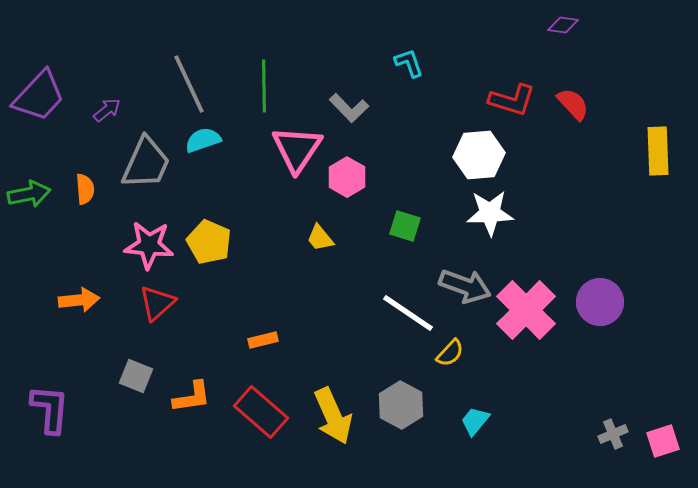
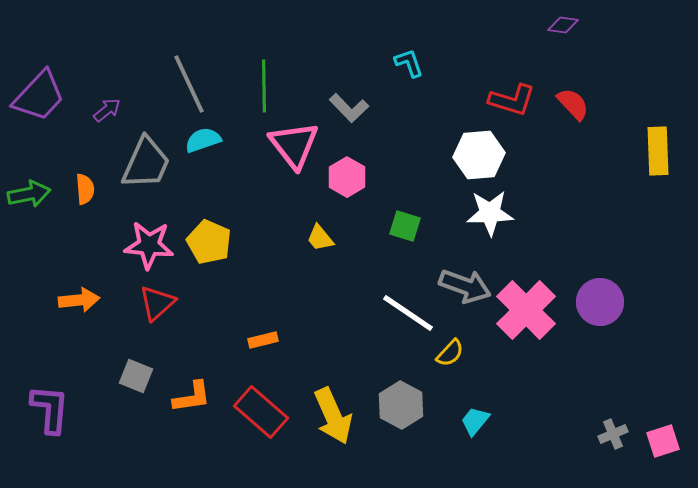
pink triangle: moved 3 px left, 4 px up; rotated 12 degrees counterclockwise
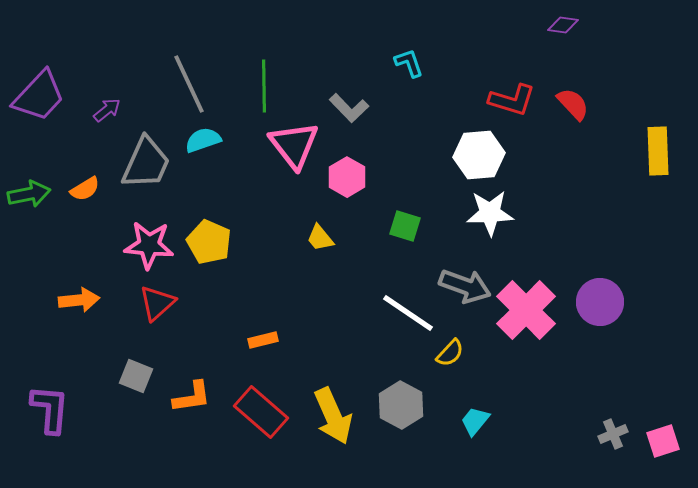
orange semicircle: rotated 64 degrees clockwise
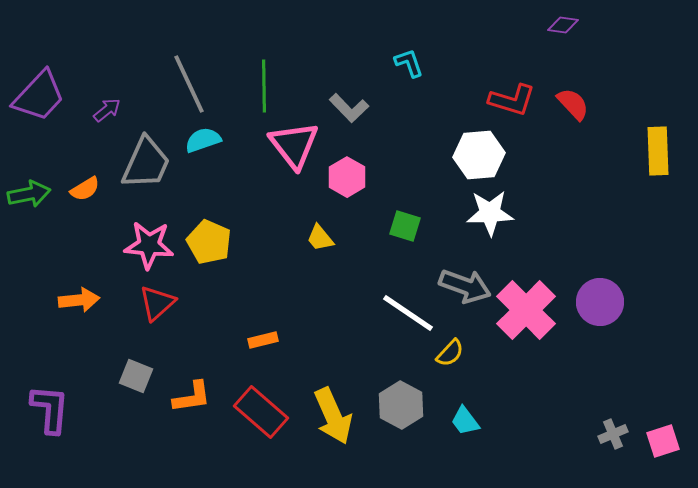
cyan trapezoid: moved 10 px left; rotated 76 degrees counterclockwise
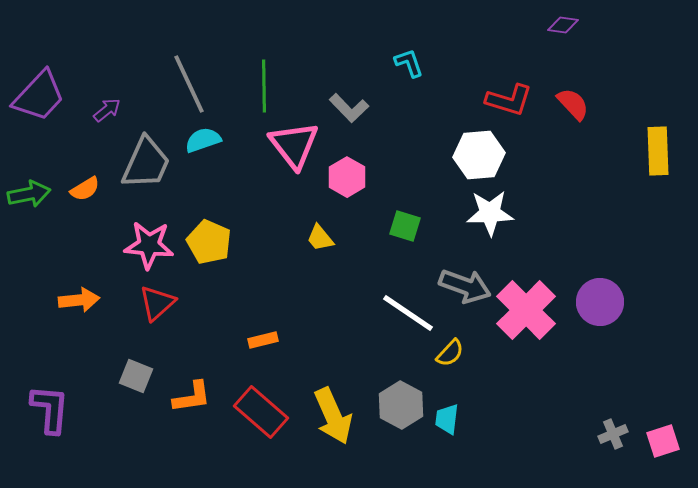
red L-shape: moved 3 px left
cyan trapezoid: moved 18 px left, 2 px up; rotated 44 degrees clockwise
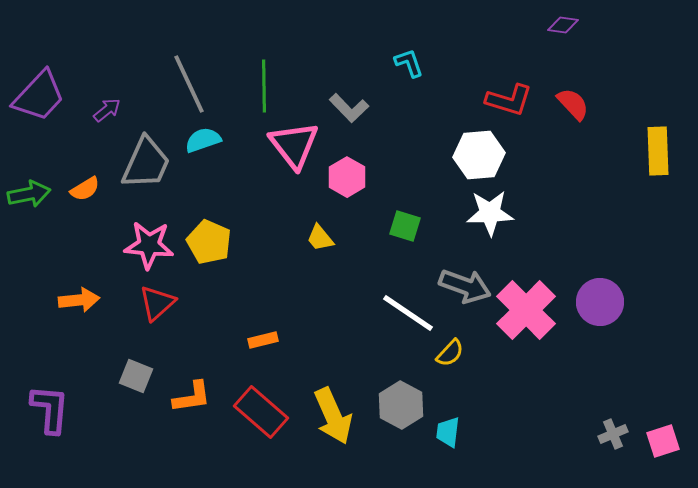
cyan trapezoid: moved 1 px right, 13 px down
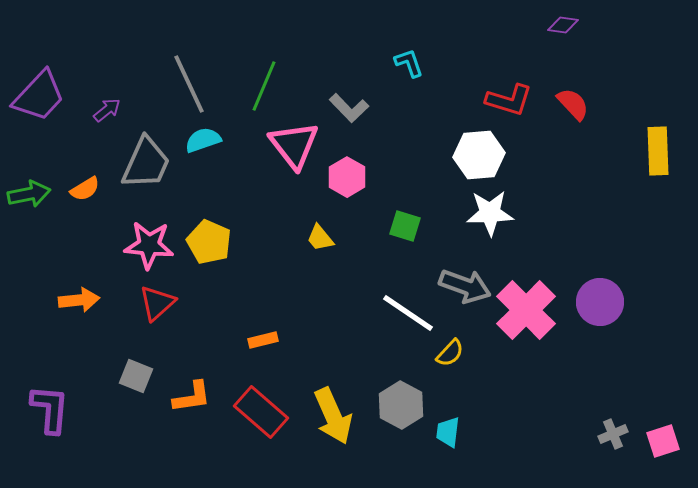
green line: rotated 24 degrees clockwise
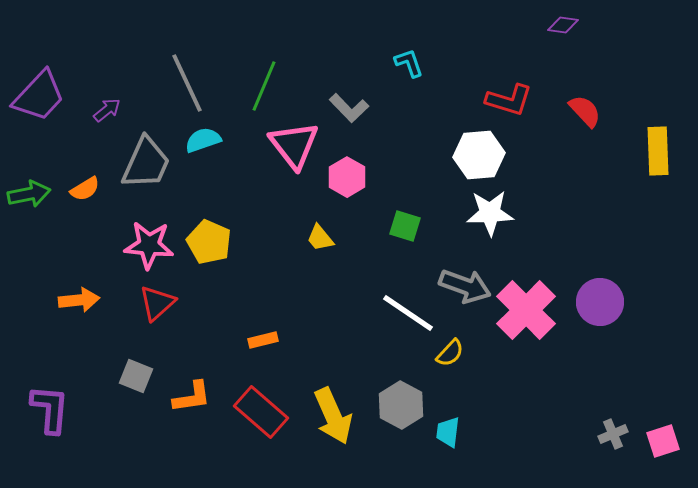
gray line: moved 2 px left, 1 px up
red semicircle: moved 12 px right, 7 px down
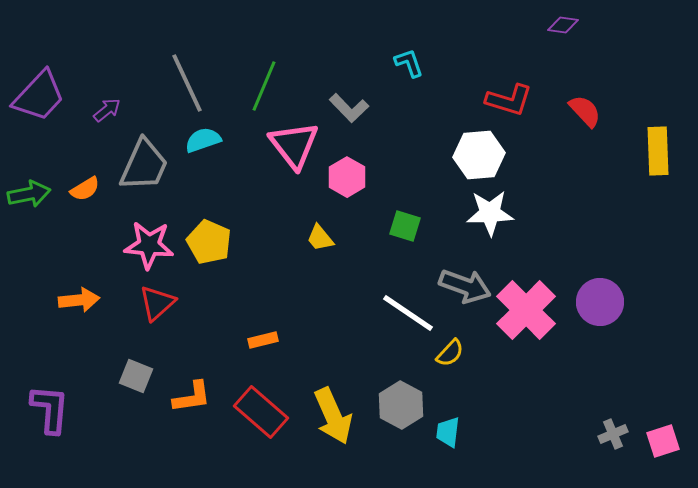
gray trapezoid: moved 2 px left, 2 px down
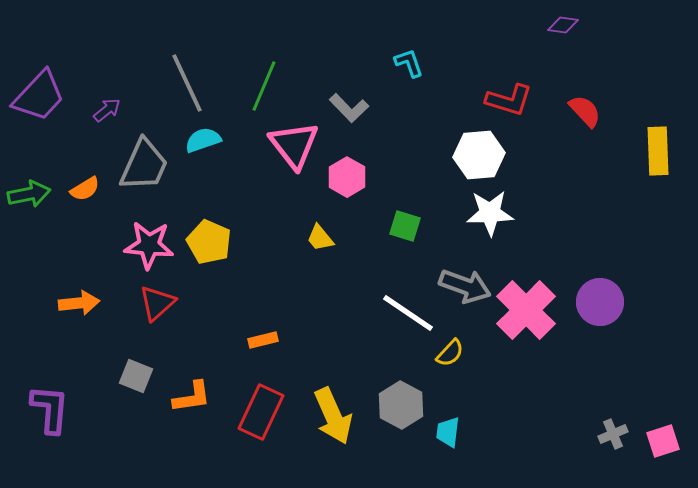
orange arrow: moved 3 px down
red rectangle: rotated 74 degrees clockwise
